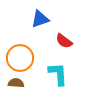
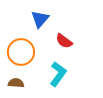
blue triangle: rotated 30 degrees counterclockwise
orange circle: moved 1 px right, 6 px up
cyan L-shape: rotated 40 degrees clockwise
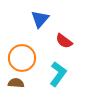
orange circle: moved 1 px right, 6 px down
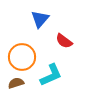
orange circle: moved 1 px up
cyan L-shape: moved 7 px left, 1 px down; rotated 30 degrees clockwise
brown semicircle: rotated 21 degrees counterclockwise
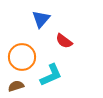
blue triangle: moved 1 px right
brown semicircle: moved 3 px down
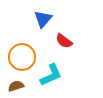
blue triangle: moved 2 px right
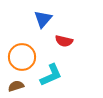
red semicircle: rotated 24 degrees counterclockwise
